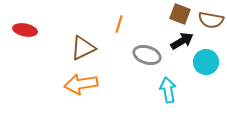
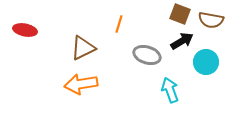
cyan arrow: moved 2 px right; rotated 10 degrees counterclockwise
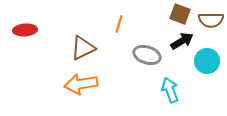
brown semicircle: rotated 10 degrees counterclockwise
red ellipse: rotated 15 degrees counterclockwise
cyan circle: moved 1 px right, 1 px up
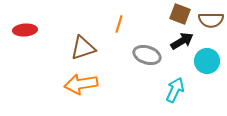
brown triangle: rotated 8 degrees clockwise
cyan arrow: moved 5 px right; rotated 45 degrees clockwise
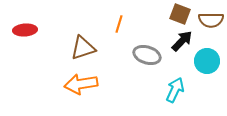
black arrow: rotated 15 degrees counterclockwise
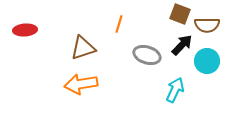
brown semicircle: moved 4 px left, 5 px down
black arrow: moved 4 px down
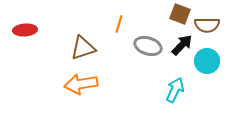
gray ellipse: moved 1 px right, 9 px up
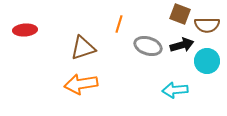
black arrow: rotated 30 degrees clockwise
cyan arrow: rotated 120 degrees counterclockwise
